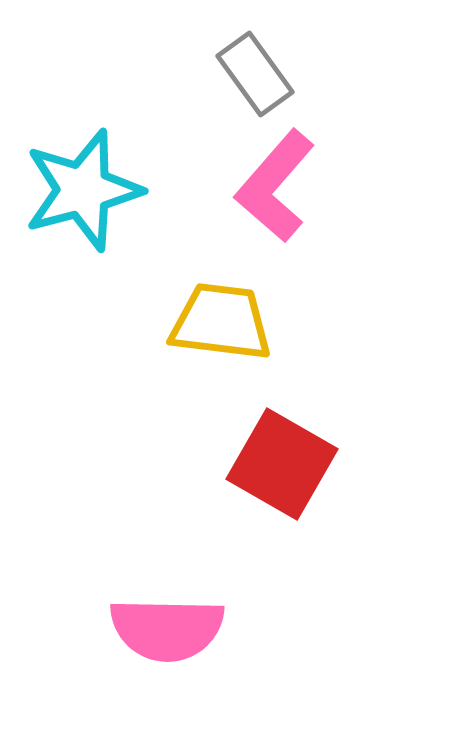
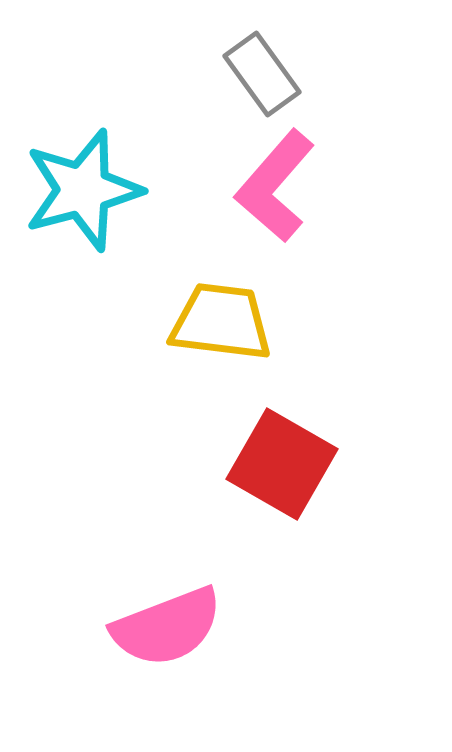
gray rectangle: moved 7 px right
pink semicircle: moved 2 px up; rotated 22 degrees counterclockwise
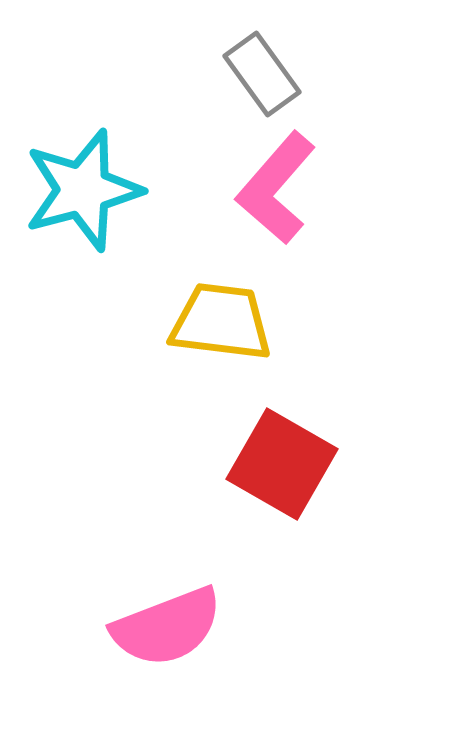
pink L-shape: moved 1 px right, 2 px down
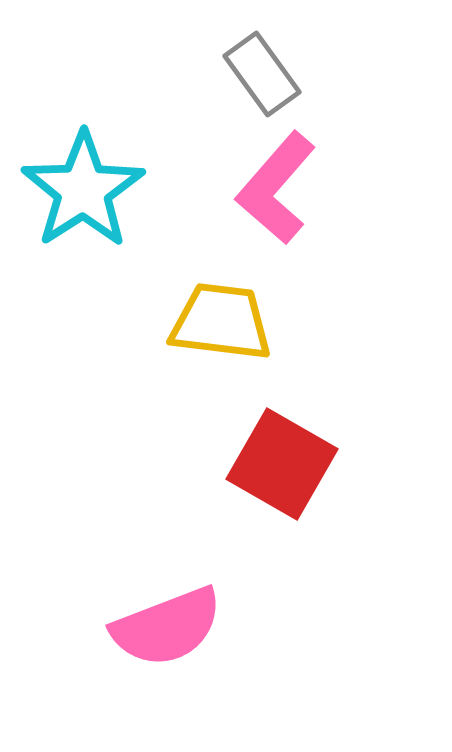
cyan star: rotated 18 degrees counterclockwise
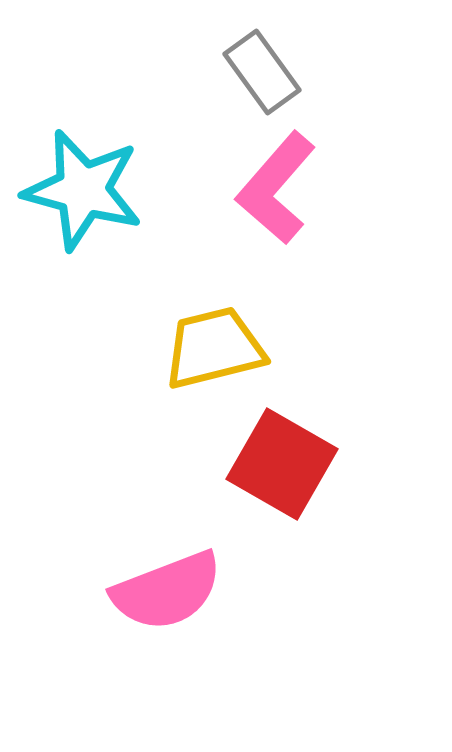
gray rectangle: moved 2 px up
cyan star: rotated 24 degrees counterclockwise
yellow trapezoid: moved 7 px left, 26 px down; rotated 21 degrees counterclockwise
pink semicircle: moved 36 px up
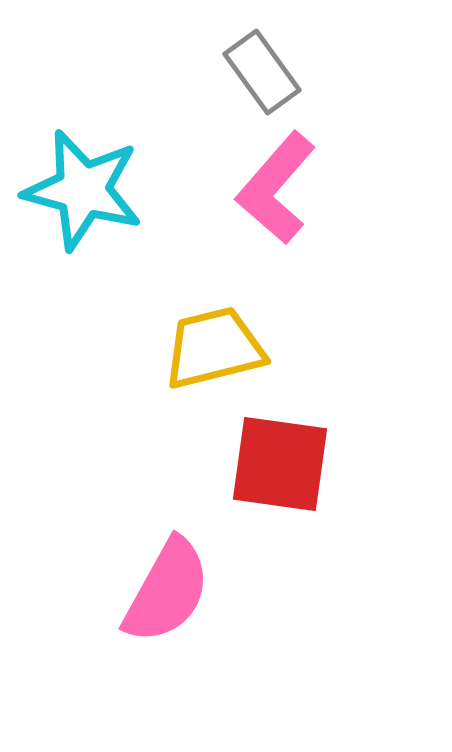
red square: moved 2 px left; rotated 22 degrees counterclockwise
pink semicircle: rotated 40 degrees counterclockwise
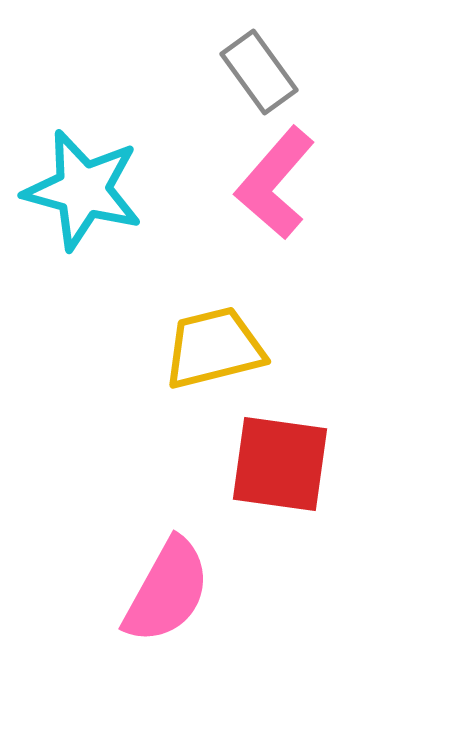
gray rectangle: moved 3 px left
pink L-shape: moved 1 px left, 5 px up
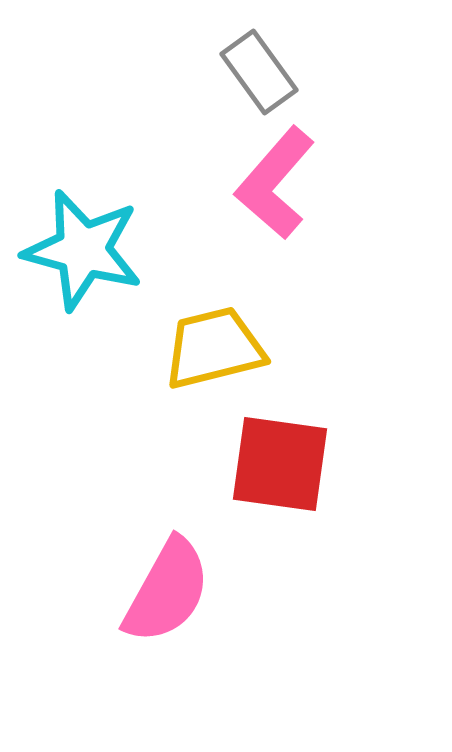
cyan star: moved 60 px down
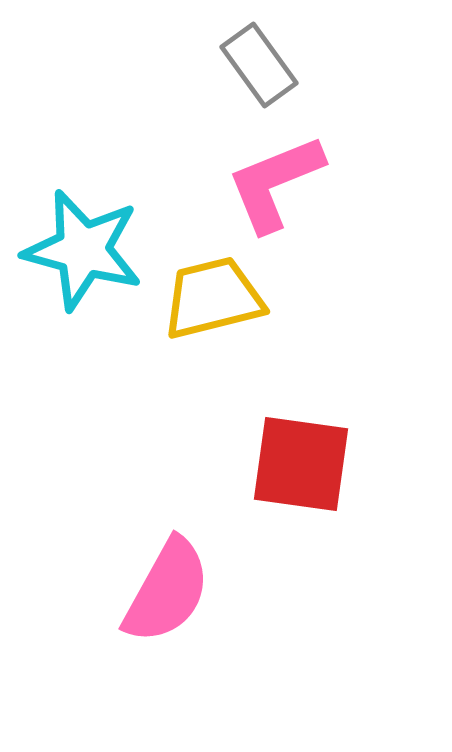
gray rectangle: moved 7 px up
pink L-shape: rotated 27 degrees clockwise
yellow trapezoid: moved 1 px left, 50 px up
red square: moved 21 px right
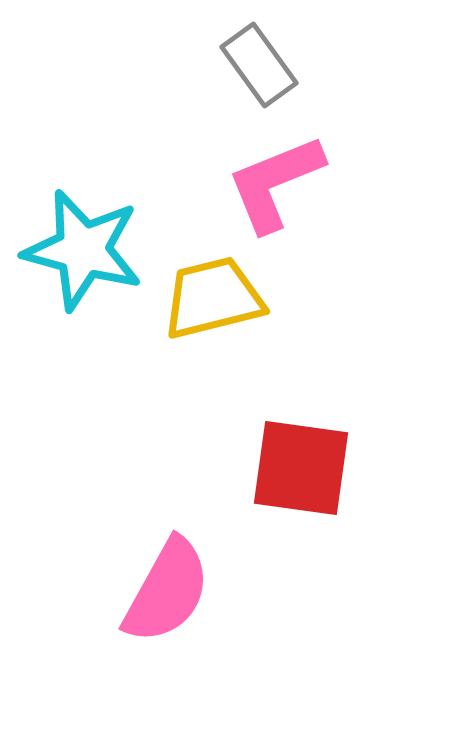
red square: moved 4 px down
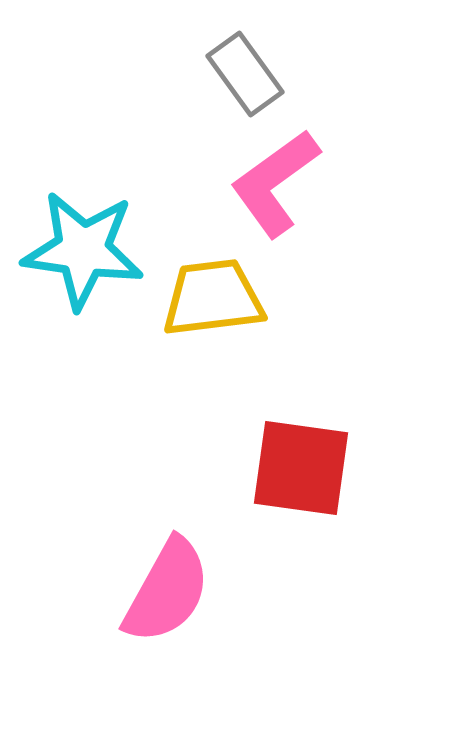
gray rectangle: moved 14 px left, 9 px down
pink L-shape: rotated 14 degrees counterclockwise
cyan star: rotated 7 degrees counterclockwise
yellow trapezoid: rotated 7 degrees clockwise
